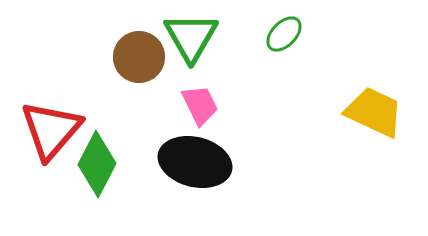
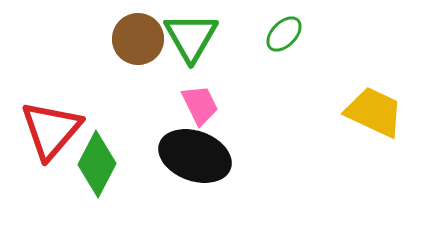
brown circle: moved 1 px left, 18 px up
black ellipse: moved 6 px up; rotated 6 degrees clockwise
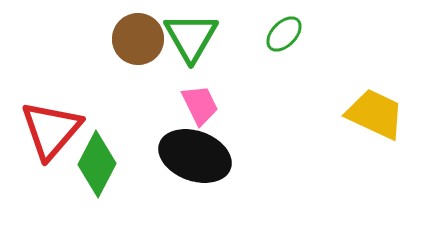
yellow trapezoid: moved 1 px right, 2 px down
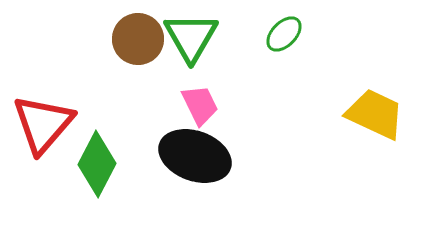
red triangle: moved 8 px left, 6 px up
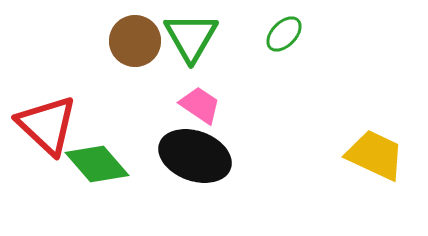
brown circle: moved 3 px left, 2 px down
pink trapezoid: rotated 30 degrees counterclockwise
yellow trapezoid: moved 41 px down
red triangle: moved 4 px right, 1 px down; rotated 28 degrees counterclockwise
green diamond: rotated 68 degrees counterclockwise
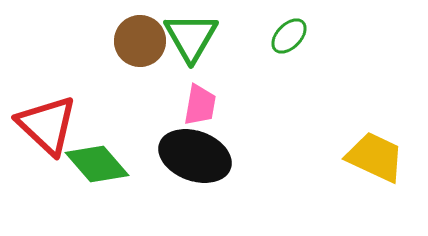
green ellipse: moved 5 px right, 2 px down
brown circle: moved 5 px right
pink trapezoid: rotated 66 degrees clockwise
yellow trapezoid: moved 2 px down
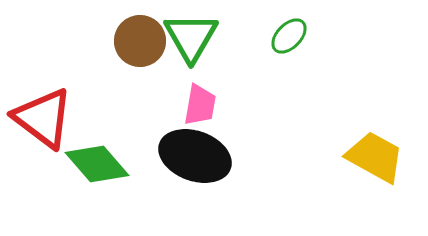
red triangle: moved 4 px left, 7 px up; rotated 6 degrees counterclockwise
yellow trapezoid: rotated 4 degrees clockwise
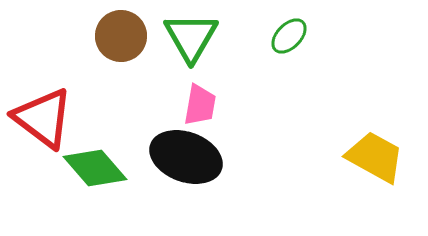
brown circle: moved 19 px left, 5 px up
black ellipse: moved 9 px left, 1 px down
green diamond: moved 2 px left, 4 px down
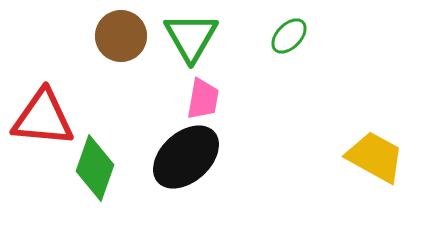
pink trapezoid: moved 3 px right, 6 px up
red triangle: rotated 32 degrees counterclockwise
black ellipse: rotated 62 degrees counterclockwise
green diamond: rotated 60 degrees clockwise
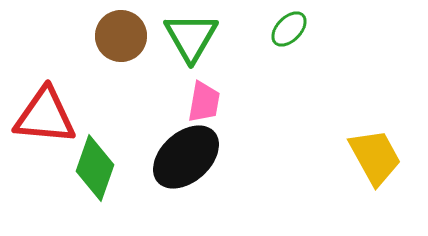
green ellipse: moved 7 px up
pink trapezoid: moved 1 px right, 3 px down
red triangle: moved 2 px right, 2 px up
yellow trapezoid: rotated 32 degrees clockwise
